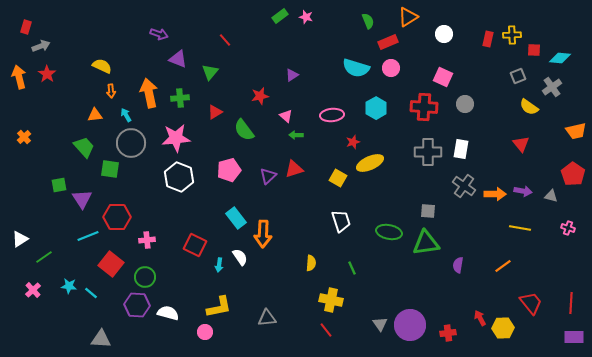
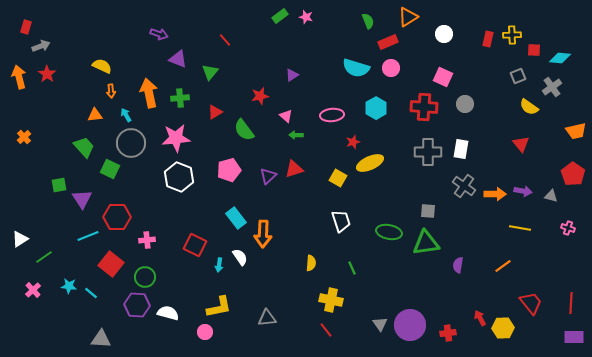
green square at (110, 169): rotated 18 degrees clockwise
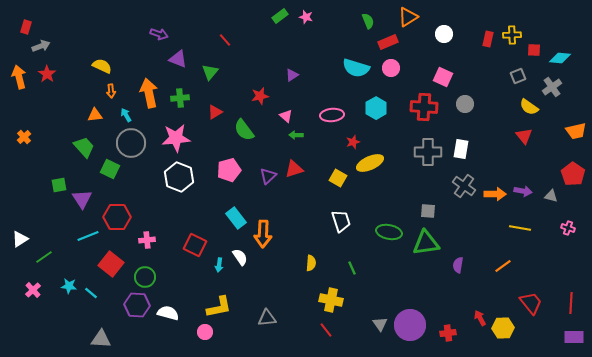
red triangle at (521, 144): moved 3 px right, 8 px up
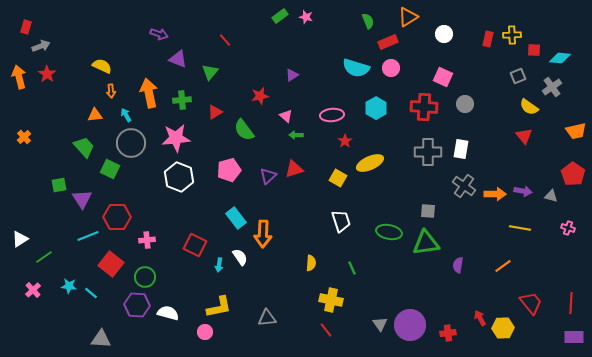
green cross at (180, 98): moved 2 px right, 2 px down
red star at (353, 142): moved 8 px left, 1 px up; rotated 16 degrees counterclockwise
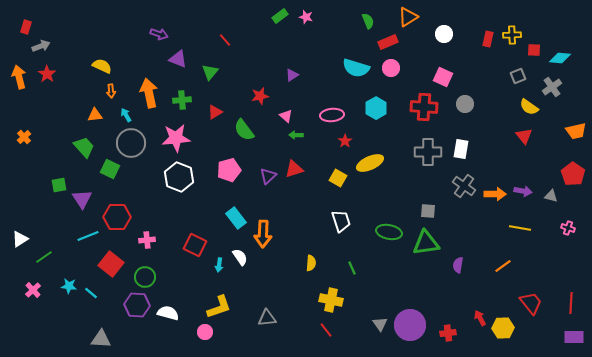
yellow L-shape at (219, 307): rotated 8 degrees counterclockwise
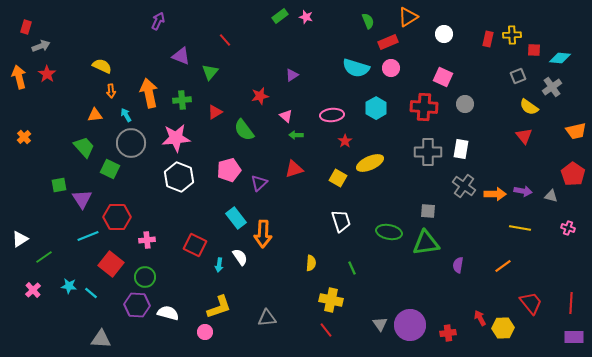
purple arrow at (159, 34): moved 1 px left, 13 px up; rotated 84 degrees counterclockwise
purple triangle at (178, 59): moved 3 px right, 3 px up
purple triangle at (268, 176): moved 9 px left, 7 px down
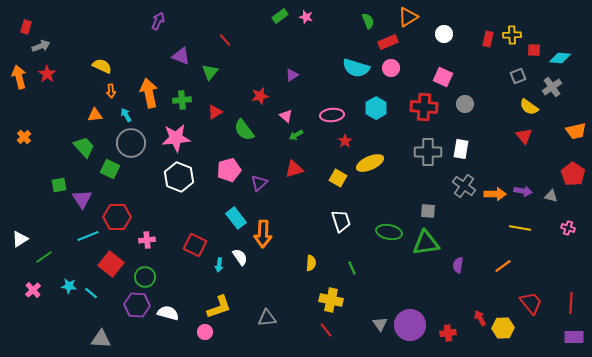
green arrow at (296, 135): rotated 32 degrees counterclockwise
